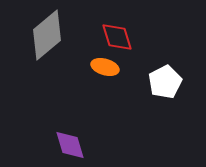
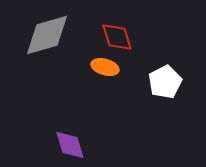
gray diamond: rotated 24 degrees clockwise
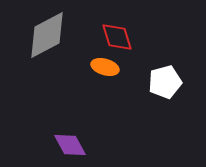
gray diamond: rotated 12 degrees counterclockwise
white pentagon: rotated 12 degrees clockwise
purple diamond: rotated 12 degrees counterclockwise
